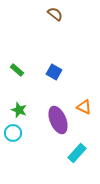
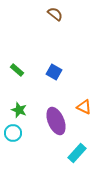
purple ellipse: moved 2 px left, 1 px down
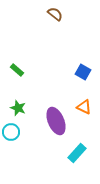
blue square: moved 29 px right
green star: moved 1 px left, 2 px up
cyan circle: moved 2 px left, 1 px up
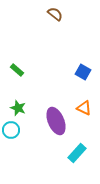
orange triangle: moved 1 px down
cyan circle: moved 2 px up
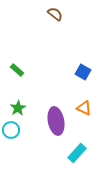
green star: rotated 21 degrees clockwise
purple ellipse: rotated 12 degrees clockwise
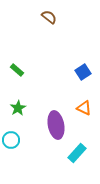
brown semicircle: moved 6 px left, 3 px down
blue square: rotated 28 degrees clockwise
purple ellipse: moved 4 px down
cyan circle: moved 10 px down
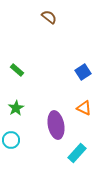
green star: moved 2 px left
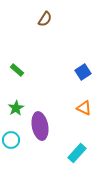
brown semicircle: moved 4 px left, 2 px down; rotated 84 degrees clockwise
purple ellipse: moved 16 px left, 1 px down
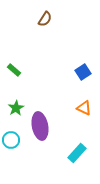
green rectangle: moved 3 px left
